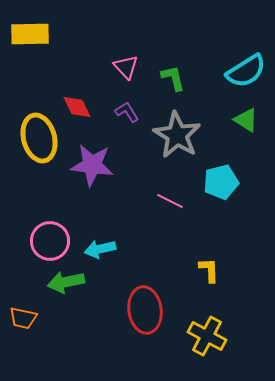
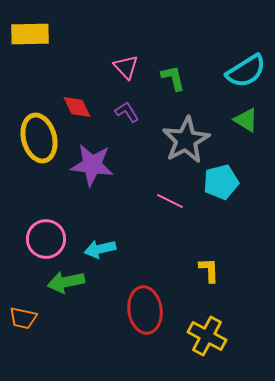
gray star: moved 9 px right, 5 px down; rotated 12 degrees clockwise
pink circle: moved 4 px left, 2 px up
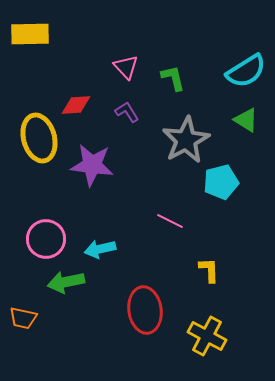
red diamond: moved 1 px left, 2 px up; rotated 68 degrees counterclockwise
pink line: moved 20 px down
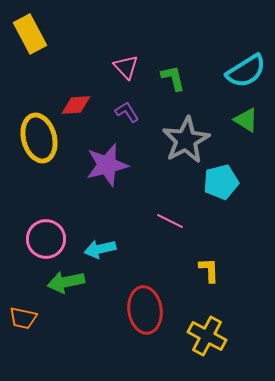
yellow rectangle: rotated 63 degrees clockwise
purple star: moved 15 px right; rotated 21 degrees counterclockwise
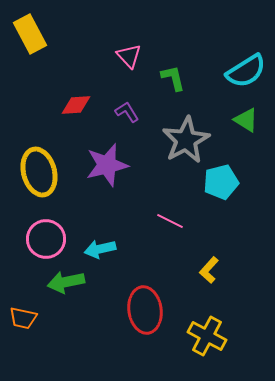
pink triangle: moved 3 px right, 11 px up
yellow ellipse: moved 34 px down
yellow L-shape: rotated 136 degrees counterclockwise
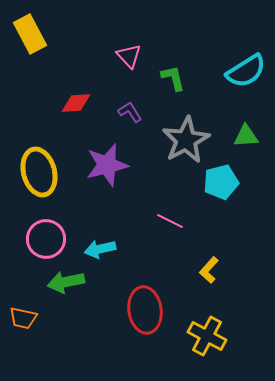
red diamond: moved 2 px up
purple L-shape: moved 3 px right
green triangle: moved 16 px down; rotated 36 degrees counterclockwise
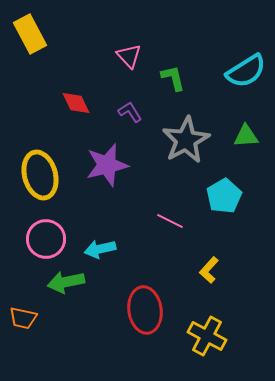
red diamond: rotated 68 degrees clockwise
yellow ellipse: moved 1 px right, 3 px down
cyan pentagon: moved 3 px right, 14 px down; rotated 16 degrees counterclockwise
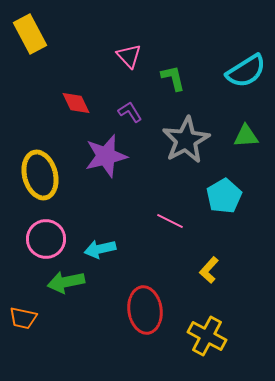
purple star: moved 1 px left, 9 px up
